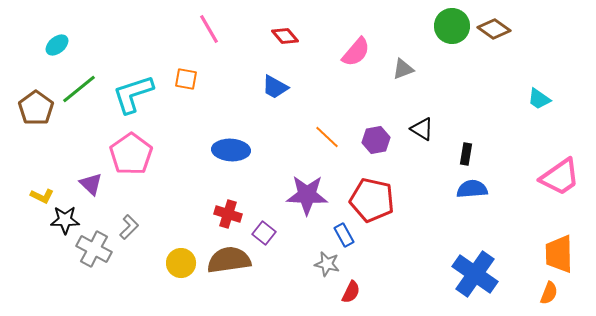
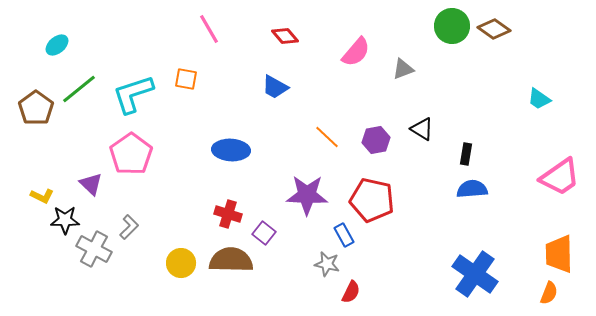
brown semicircle: moved 2 px right; rotated 9 degrees clockwise
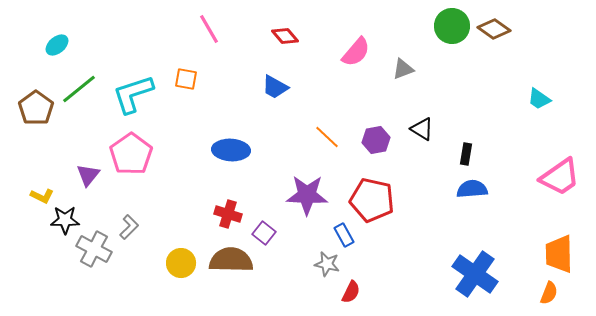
purple triangle: moved 3 px left, 9 px up; rotated 25 degrees clockwise
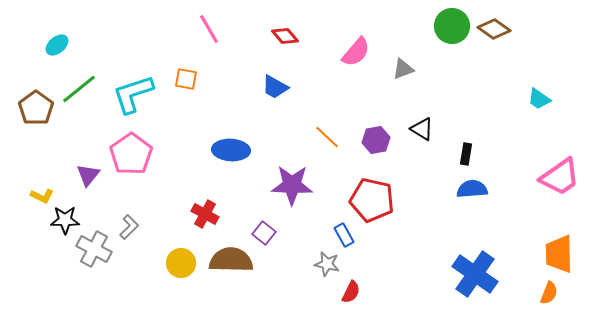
purple star: moved 15 px left, 10 px up
red cross: moved 23 px left; rotated 12 degrees clockwise
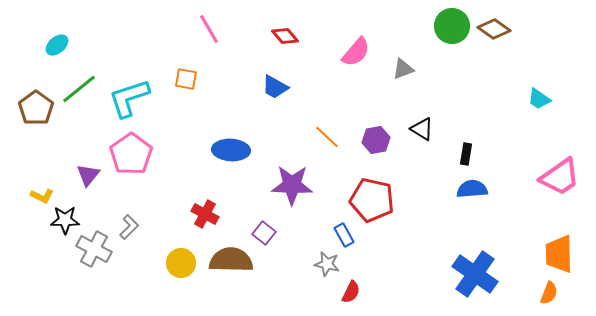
cyan L-shape: moved 4 px left, 4 px down
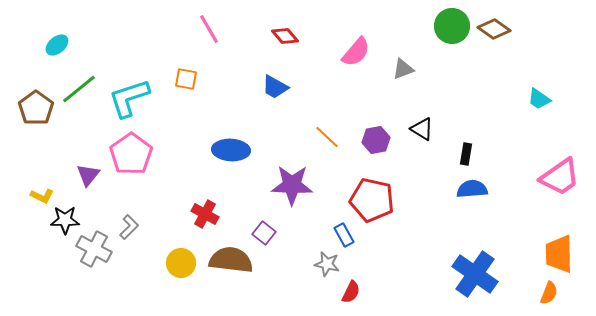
brown semicircle: rotated 6 degrees clockwise
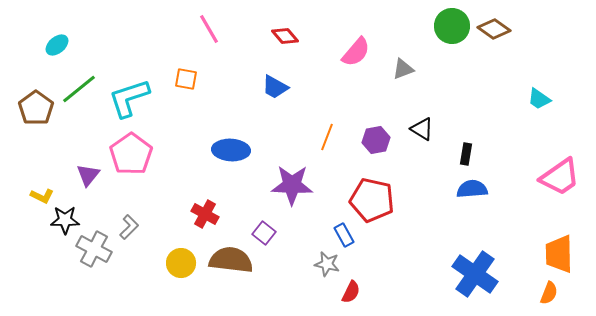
orange line: rotated 68 degrees clockwise
